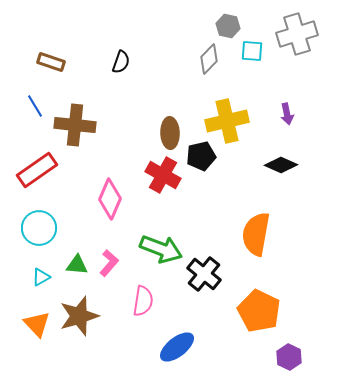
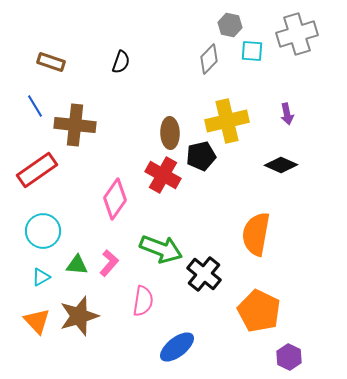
gray hexagon: moved 2 px right, 1 px up
pink diamond: moved 5 px right; rotated 12 degrees clockwise
cyan circle: moved 4 px right, 3 px down
orange triangle: moved 3 px up
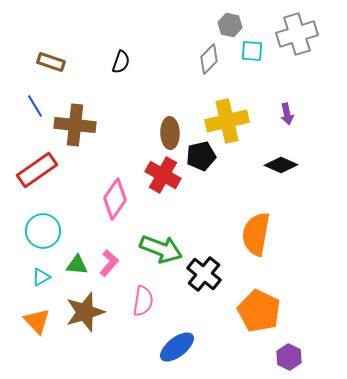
brown star: moved 6 px right, 4 px up
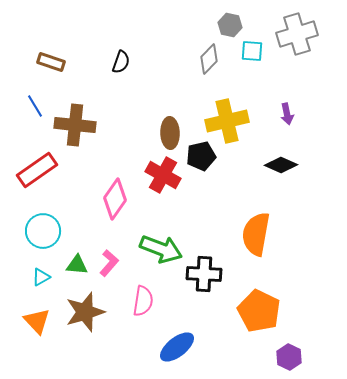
black cross: rotated 36 degrees counterclockwise
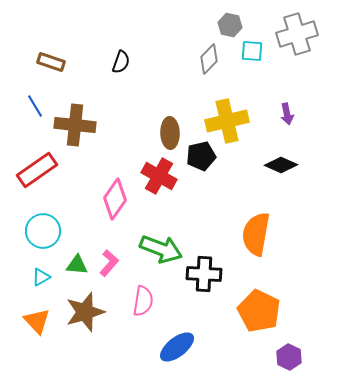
red cross: moved 4 px left, 1 px down
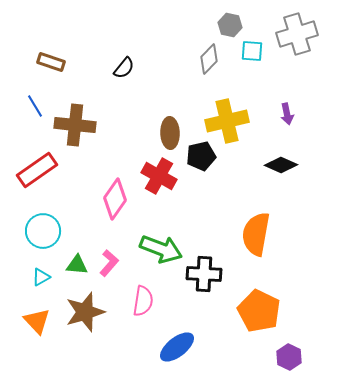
black semicircle: moved 3 px right, 6 px down; rotated 20 degrees clockwise
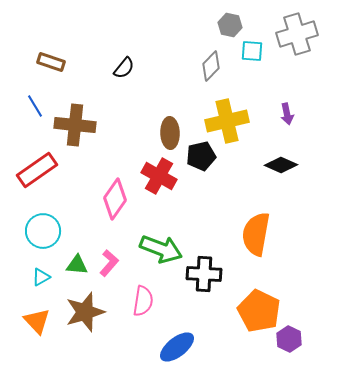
gray diamond: moved 2 px right, 7 px down
purple hexagon: moved 18 px up
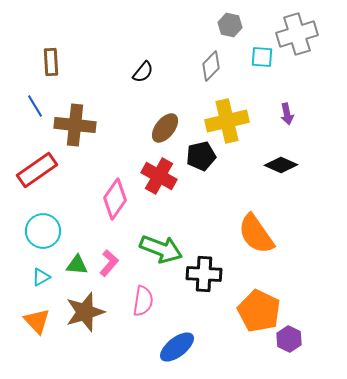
cyan square: moved 10 px right, 6 px down
brown rectangle: rotated 68 degrees clockwise
black semicircle: moved 19 px right, 4 px down
brown ellipse: moved 5 px left, 5 px up; rotated 40 degrees clockwise
orange semicircle: rotated 45 degrees counterclockwise
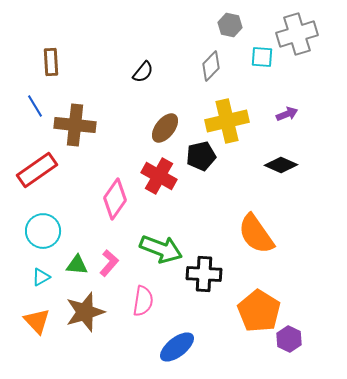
purple arrow: rotated 100 degrees counterclockwise
orange pentagon: rotated 6 degrees clockwise
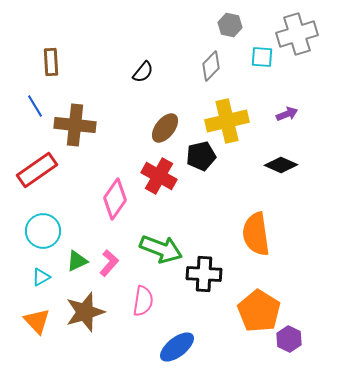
orange semicircle: rotated 27 degrees clockwise
green triangle: moved 4 px up; rotated 30 degrees counterclockwise
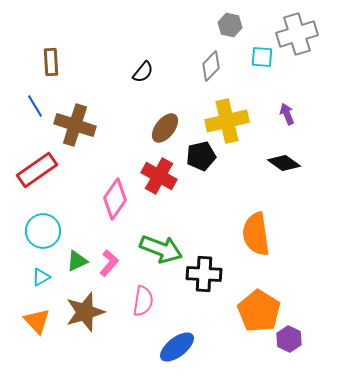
purple arrow: rotated 90 degrees counterclockwise
brown cross: rotated 12 degrees clockwise
black diamond: moved 3 px right, 2 px up; rotated 12 degrees clockwise
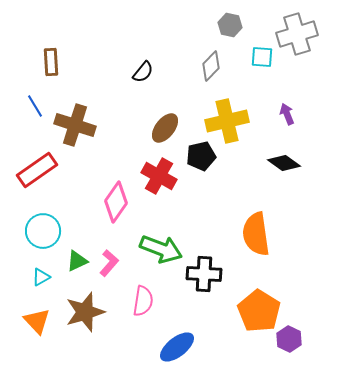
pink diamond: moved 1 px right, 3 px down
